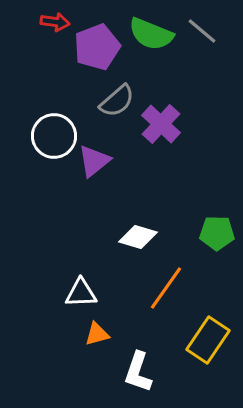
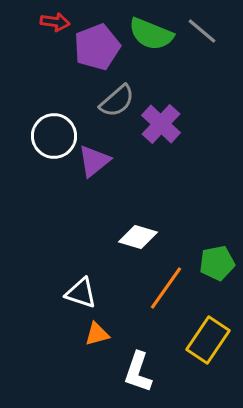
green pentagon: moved 30 px down; rotated 12 degrees counterclockwise
white triangle: rotated 20 degrees clockwise
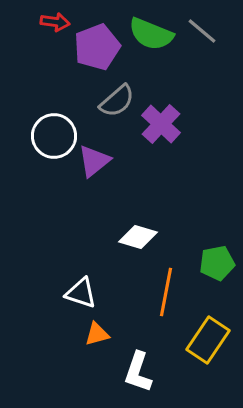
orange line: moved 4 px down; rotated 24 degrees counterclockwise
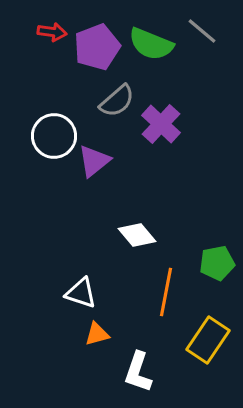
red arrow: moved 3 px left, 10 px down
green semicircle: moved 10 px down
white diamond: moved 1 px left, 2 px up; rotated 33 degrees clockwise
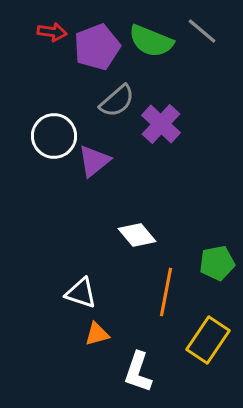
green semicircle: moved 3 px up
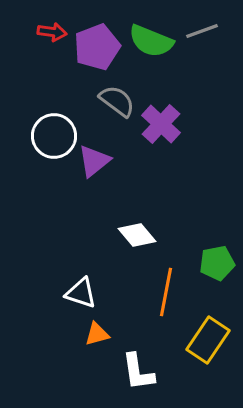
gray line: rotated 60 degrees counterclockwise
gray semicircle: rotated 102 degrees counterclockwise
white L-shape: rotated 27 degrees counterclockwise
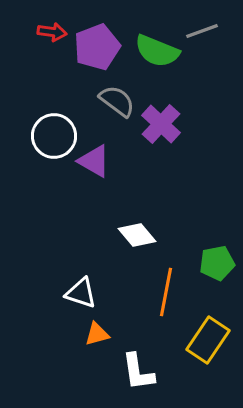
green semicircle: moved 6 px right, 10 px down
purple triangle: rotated 51 degrees counterclockwise
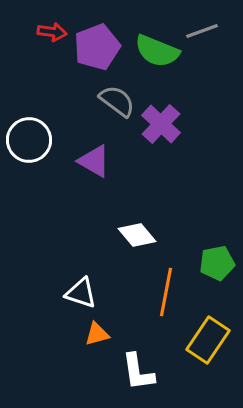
white circle: moved 25 px left, 4 px down
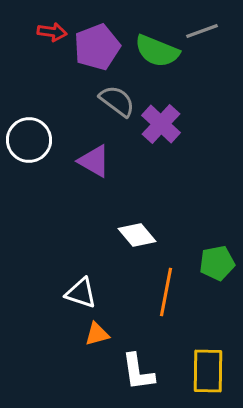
yellow rectangle: moved 31 px down; rotated 33 degrees counterclockwise
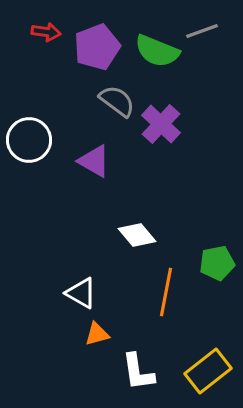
red arrow: moved 6 px left
white triangle: rotated 12 degrees clockwise
yellow rectangle: rotated 51 degrees clockwise
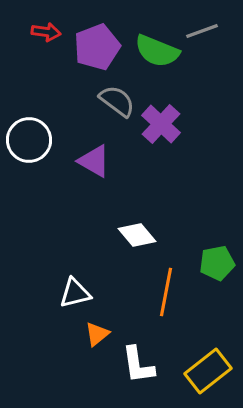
white triangle: moved 6 px left; rotated 44 degrees counterclockwise
orange triangle: rotated 24 degrees counterclockwise
white L-shape: moved 7 px up
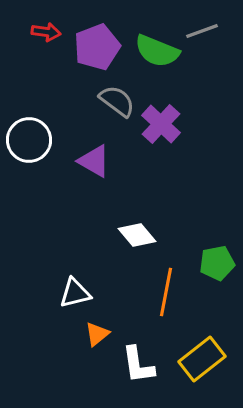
yellow rectangle: moved 6 px left, 12 px up
